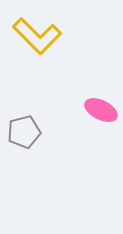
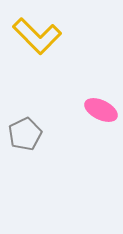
gray pentagon: moved 1 px right, 2 px down; rotated 12 degrees counterclockwise
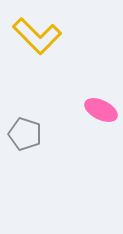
gray pentagon: rotated 28 degrees counterclockwise
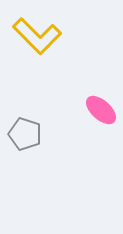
pink ellipse: rotated 16 degrees clockwise
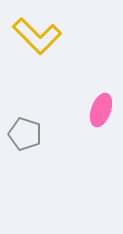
pink ellipse: rotated 68 degrees clockwise
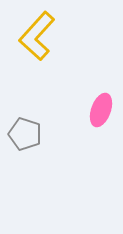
yellow L-shape: rotated 87 degrees clockwise
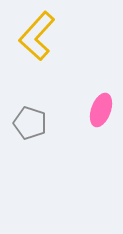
gray pentagon: moved 5 px right, 11 px up
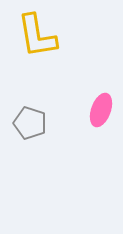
yellow L-shape: rotated 51 degrees counterclockwise
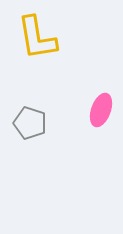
yellow L-shape: moved 2 px down
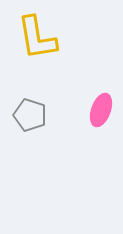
gray pentagon: moved 8 px up
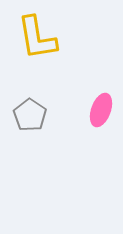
gray pentagon: rotated 16 degrees clockwise
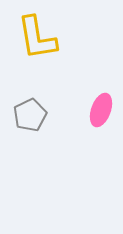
gray pentagon: rotated 12 degrees clockwise
